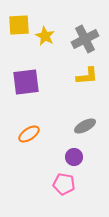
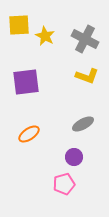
gray cross: rotated 36 degrees counterclockwise
yellow L-shape: rotated 25 degrees clockwise
gray ellipse: moved 2 px left, 2 px up
pink pentagon: rotated 25 degrees counterclockwise
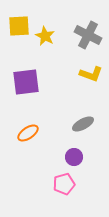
yellow square: moved 1 px down
gray cross: moved 3 px right, 4 px up
yellow L-shape: moved 4 px right, 2 px up
orange ellipse: moved 1 px left, 1 px up
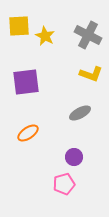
gray ellipse: moved 3 px left, 11 px up
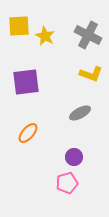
orange ellipse: rotated 15 degrees counterclockwise
pink pentagon: moved 3 px right, 1 px up
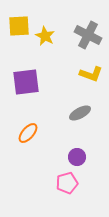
purple circle: moved 3 px right
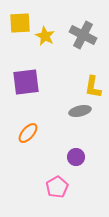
yellow square: moved 1 px right, 3 px up
gray cross: moved 5 px left
yellow L-shape: moved 2 px right, 13 px down; rotated 80 degrees clockwise
gray ellipse: moved 2 px up; rotated 15 degrees clockwise
purple circle: moved 1 px left
pink pentagon: moved 10 px left, 4 px down; rotated 15 degrees counterclockwise
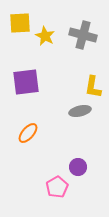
gray cross: rotated 12 degrees counterclockwise
purple circle: moved 2 px right, 10 px down
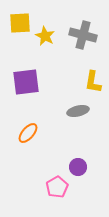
yellow L-shape: moved 5 px up
gray ellipse: moved 2 px left
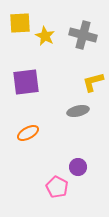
yellow L-shape: rotated 65 degrees clockwise
orange ellipse: rotated 20 degrees clockwise
pink pentagon: rotated 15 degrees counterclockwise
